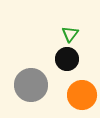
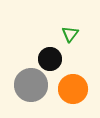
black circle: moved 17 px left
orange circle: moved 9 px left, 6 px up
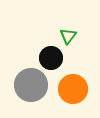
green triangle: moved 2 px left, 2 px down
black circle: moved 1 px right, 1 px up
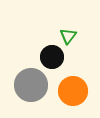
black circle: moved 1 px right, 1 px up
orange circle: moved 2 px down
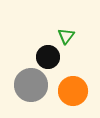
green triangle: moved 2 px left
black circle: moved 4 px left
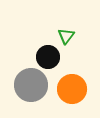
orange circle: moved 1 px left, 2 px up
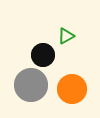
green triangle: rotated 24 degrees clockwise
black circle: moved 5 px left, 2 px up
